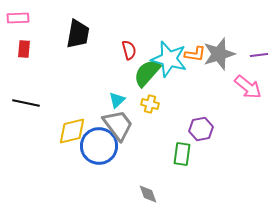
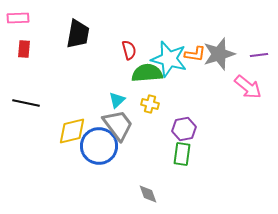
green semicircle: rotated 44 degrees clockwise
purple hexagon: moved 17 px left
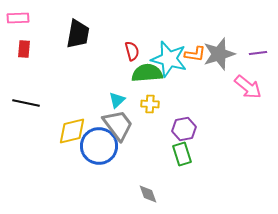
red semicircle: moved 3 px right, 1 px down
purple line: moved 1 px left, 2 px up
yellow cross: rotated 12 degrees counterclockwise
green rectangle: rotated 25 degrees counterclockwise
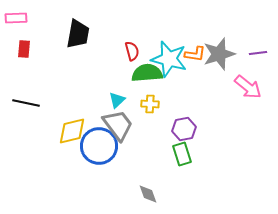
pink rectangle: moved 2 px left
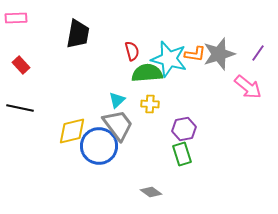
red rectangle: moved 3 px left, 16 px down; rotated 48 degrees counterclockwise
purple line: rotated 48 degrees counterclockwise
black line: moved 6 px left, 5 px down
gray diamond: moved 3 px right, 2 px up; rotated 35 degrees counterclockwise
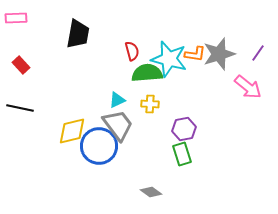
cyan triangle: rotated 18 degrees clockwise
